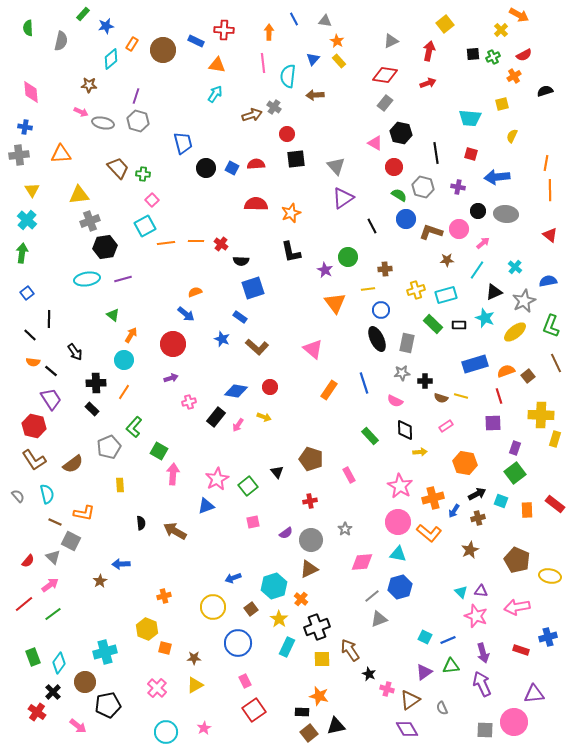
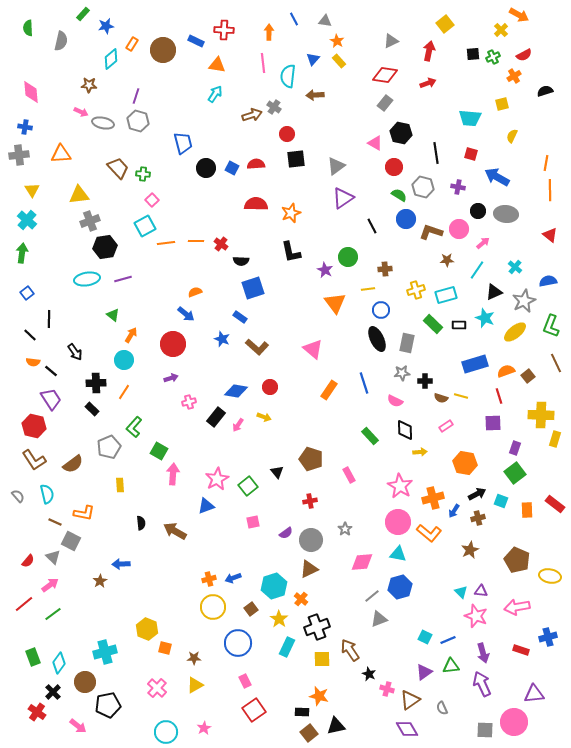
gray triangle at (336, 166): rotated 36 degrees clockwise
blue arrow at (497, 177): rotated 35 degrees clockwise
orange cross at (164, 596): moved 45 px right, 17 px up
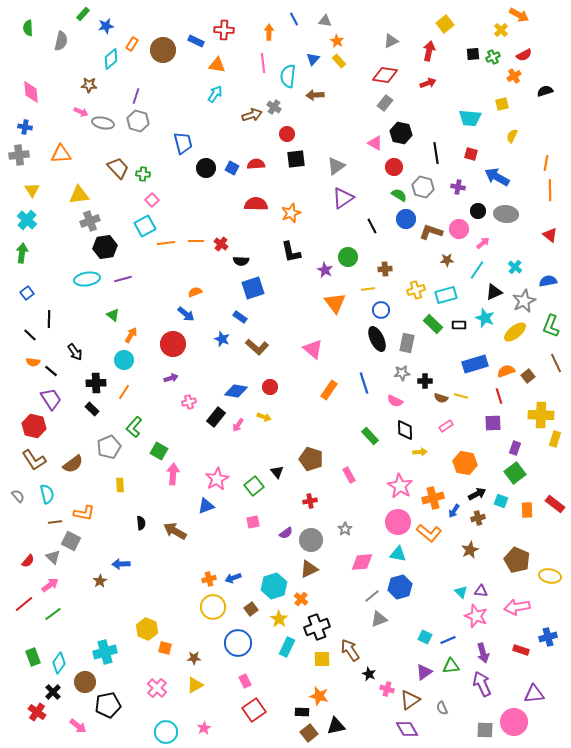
green square at (248, 486): moved 6 px right
brown line at (55, 522): rotated 32 degrees counterclockwise
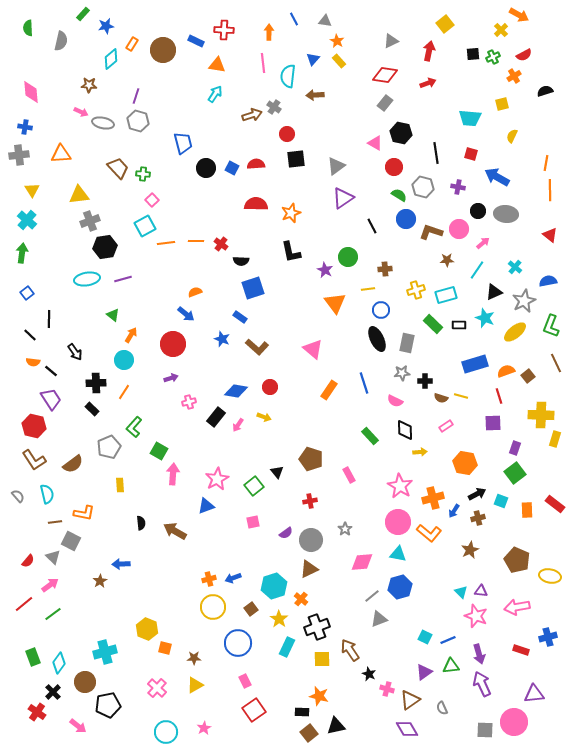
purple arrow at (483, 653): moved 4 px left, 1 px down
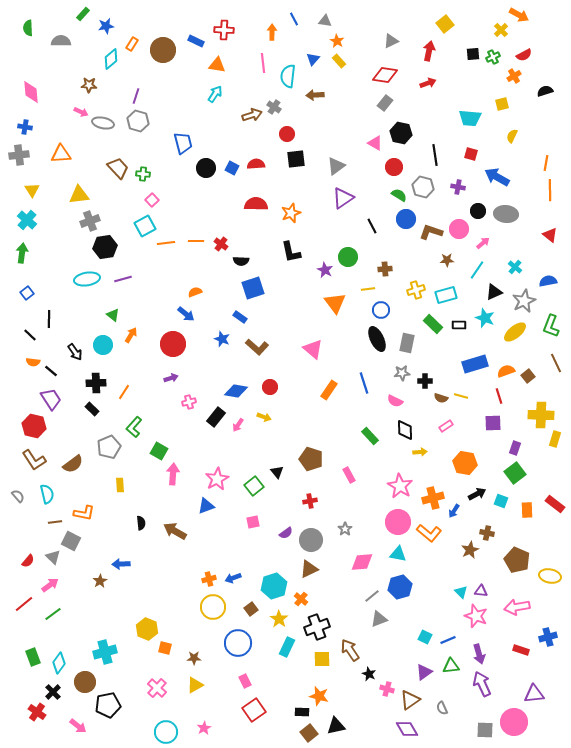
orange arrow at (269, 32): moved 3 px right
gray semicircle at (61, 41): rotated 102 degrees counterclockwise
black line at (436, 153): moved 1 px left, 2 px down
cyan circle at (124, 360): moved 21 px left, 15 px up
brown cross at (478, 518): moved 9 px right, 15 px down; rotated 24 degrees clockwise
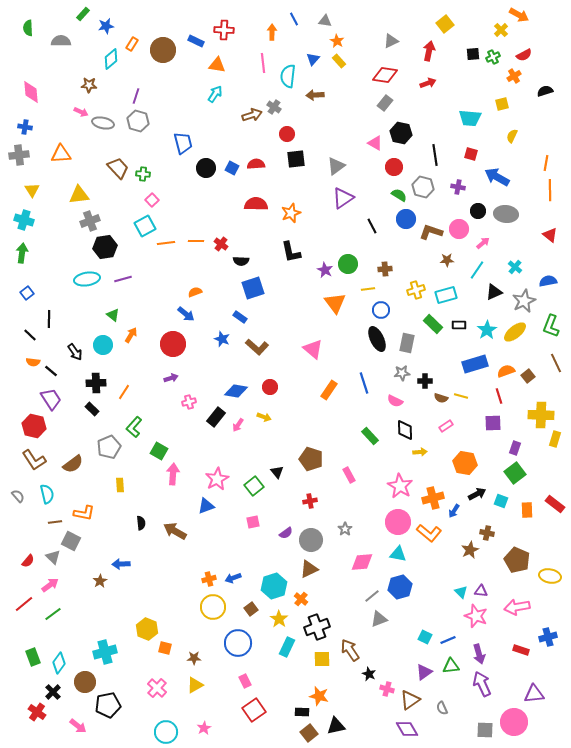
cyan cross at (27, 220): moved 3 px left; rotated 24 degrees counterclockwise
green circle at (348, 257): moved 7 px down
cyan star at (485, 318): moved 2 px right, 12 px down; rotated 18 degrees clockwise
